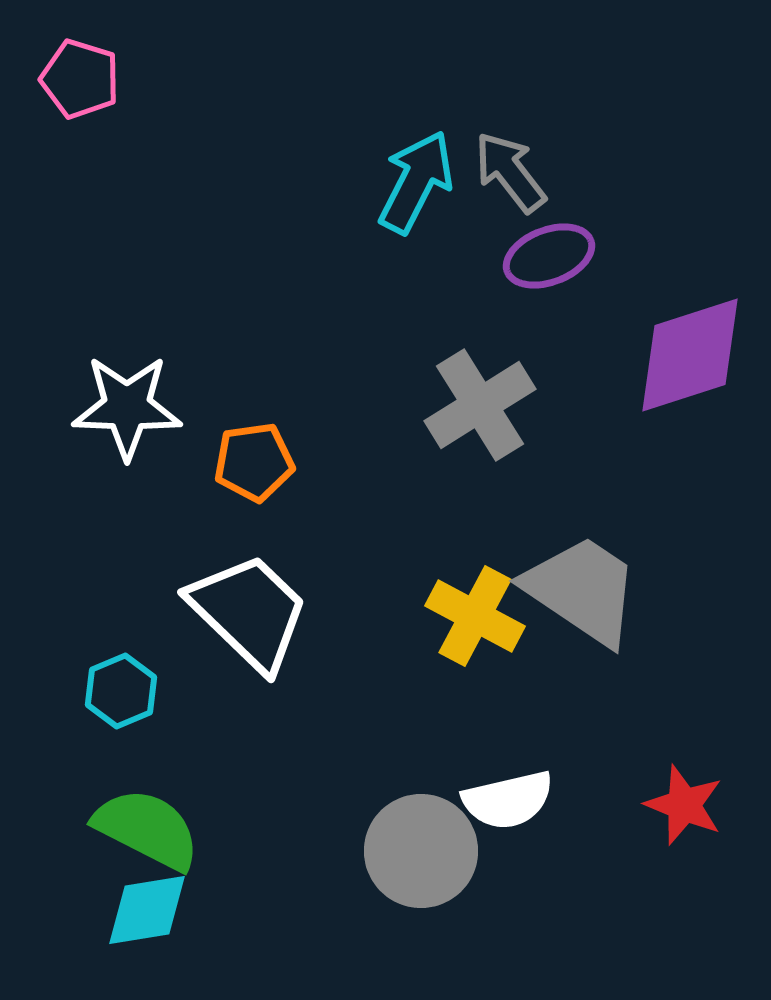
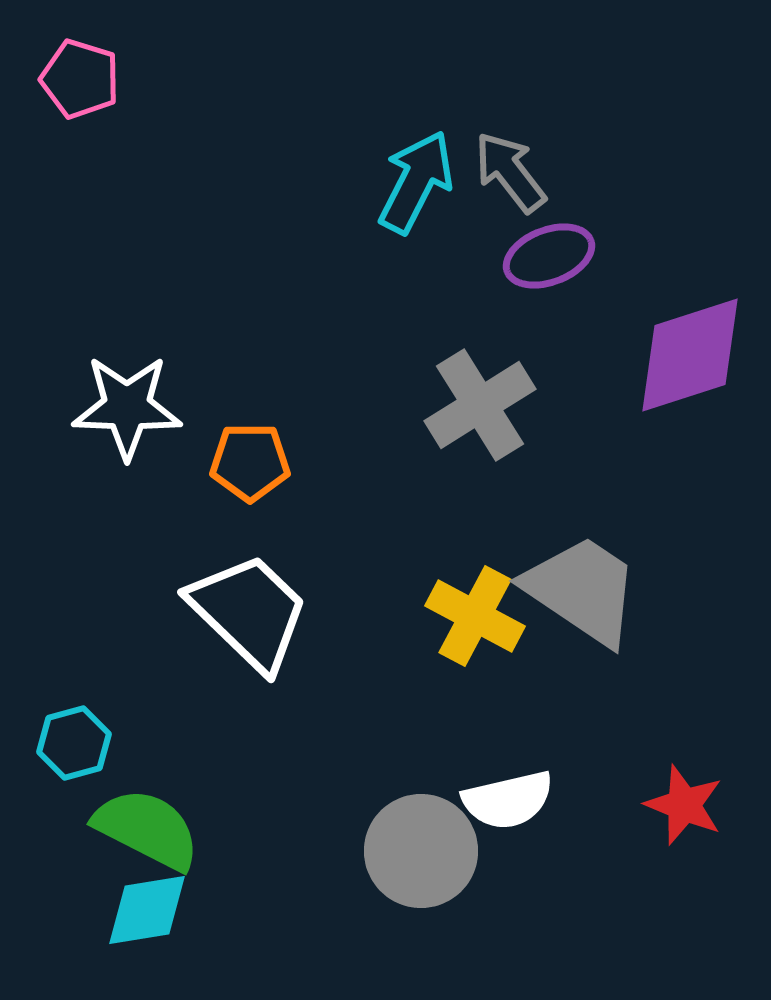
orange pentagon: moved 4 px left; rotated 8 degrees clockwise
cyan hexagon: moved 47 px left, 52 px down; rotated 8 degrees clockwise
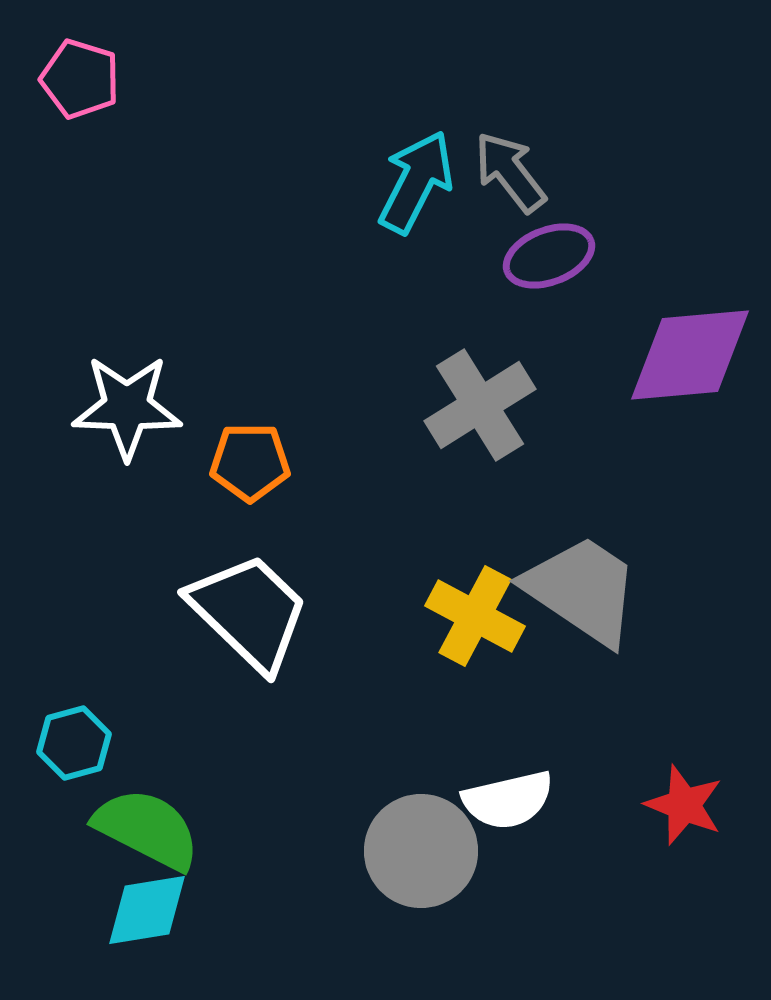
purple diamond: rotated 13 degrees clockwise
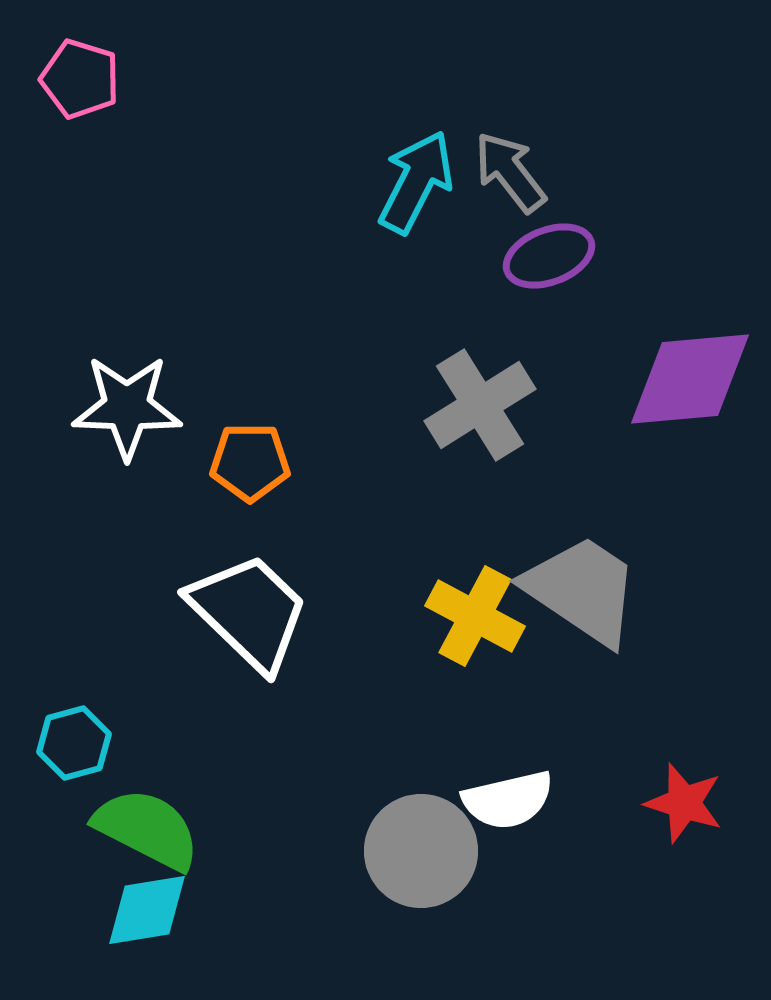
purple diamond: moved 24 px down
red star: moved 2 px up; rotated 4 degrees counterclockwise
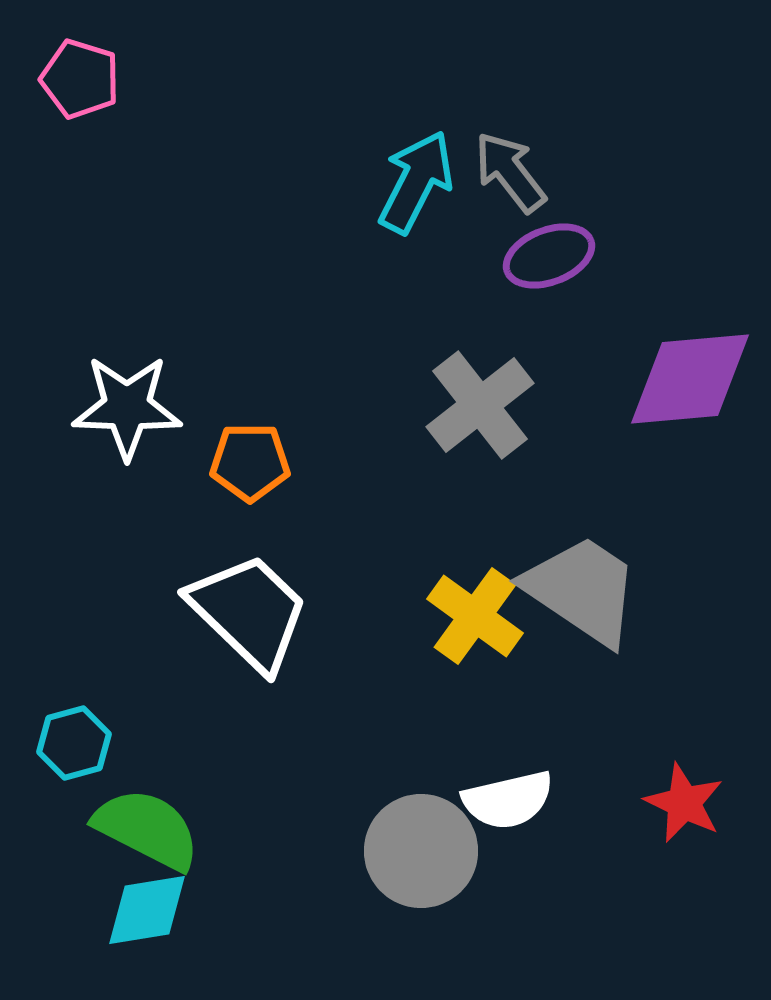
gray cross: rotated 6 degrees counterclockwise
yellow cross: rotated 8 degrees clockwise
red star: rotated 8 degrees clockwise
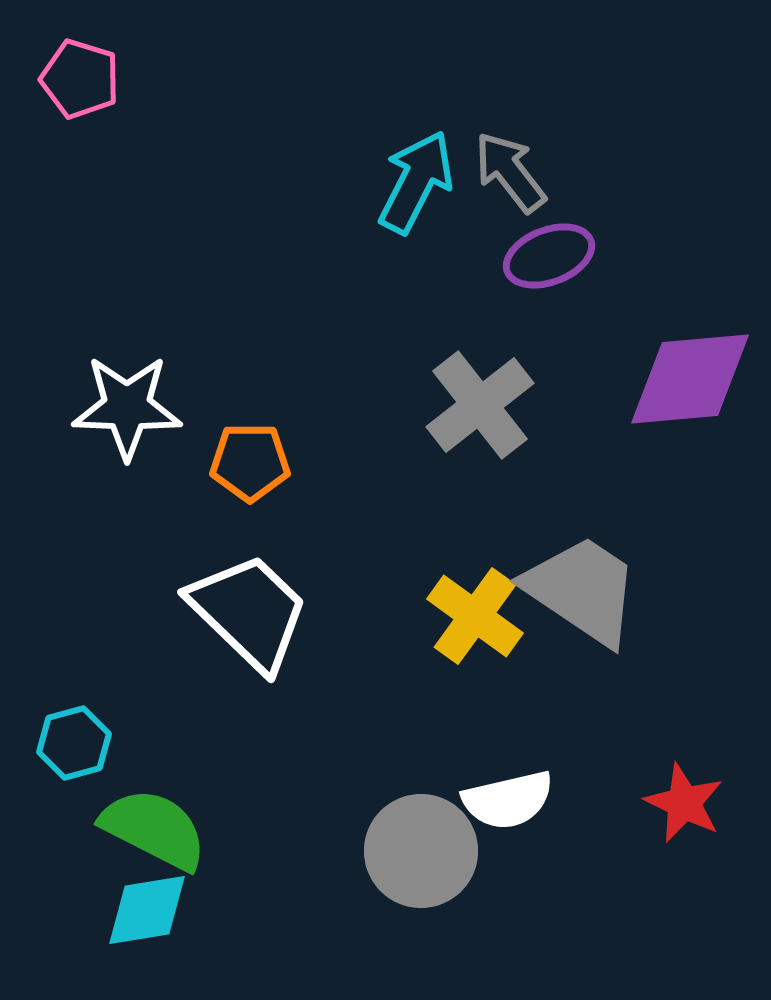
green semicircle: moved 7 px right
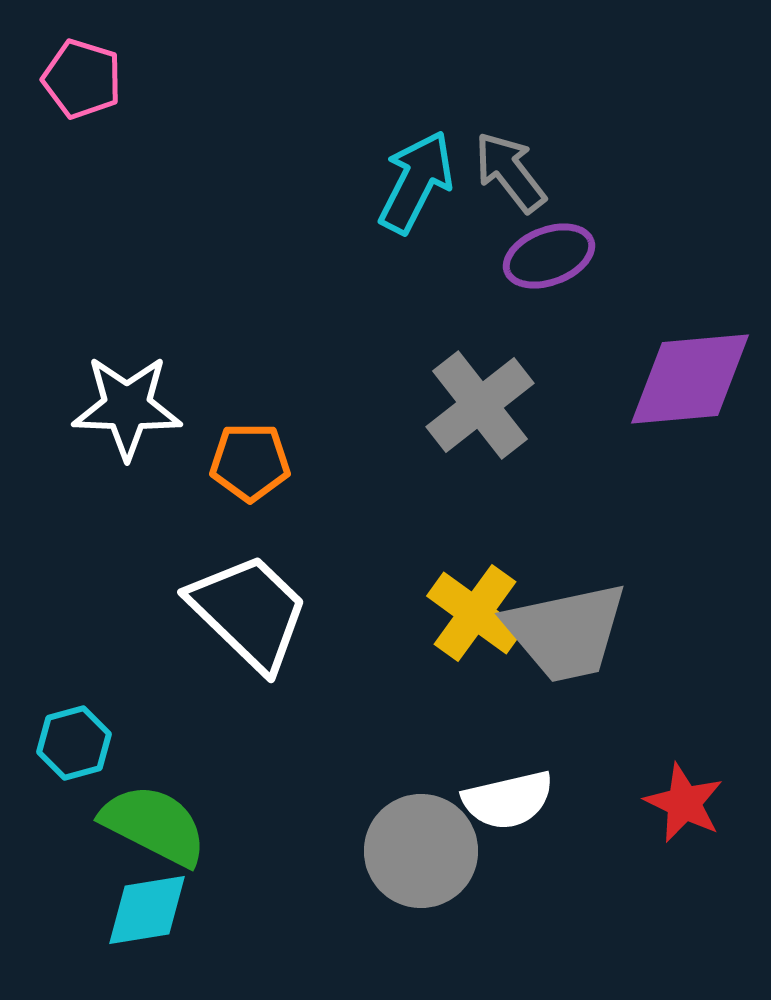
pink pentagon: moved 2 px right
gray trapezoid: moved 16 px left, 42 px down; rotated 134 degrees clockwise
yellow cross: moved 3 px up
green semicircle: moved 4 px up
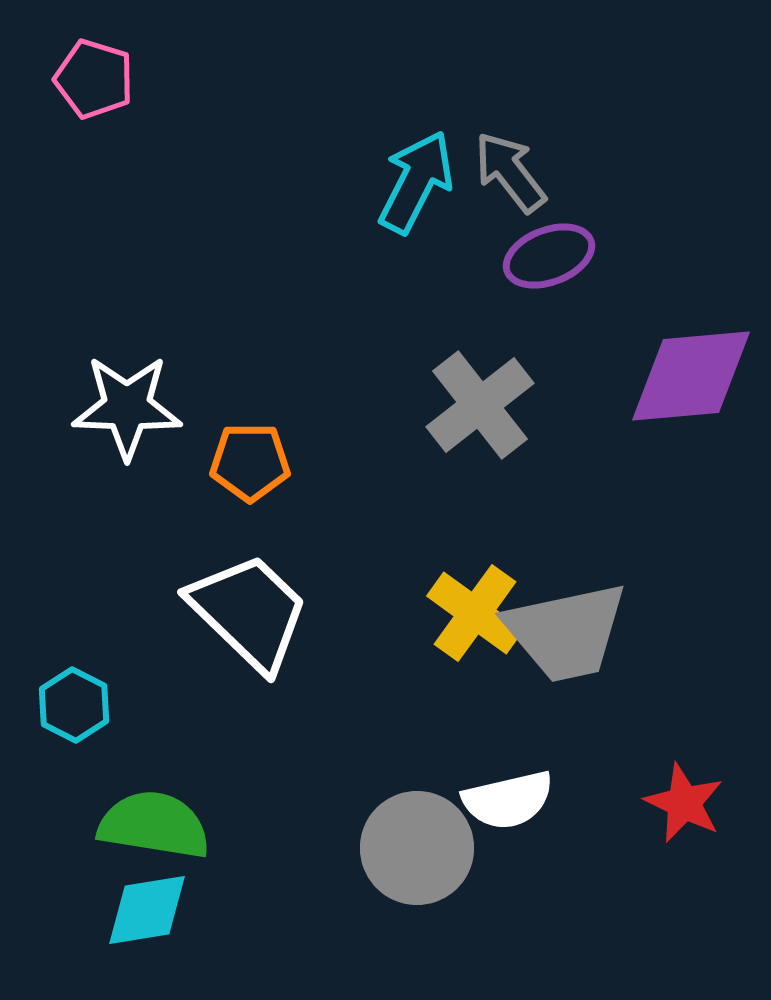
pink pentagon: moved 12 px right
purple diamond: moved 1 px right, 3 px up
cyan hexagon: moved 38 px up; rotated 18 degrees counterclockwise
green semicircle: rotated 18 degrees counterclockwise
gray circle: moved 4 px left, 3 px up
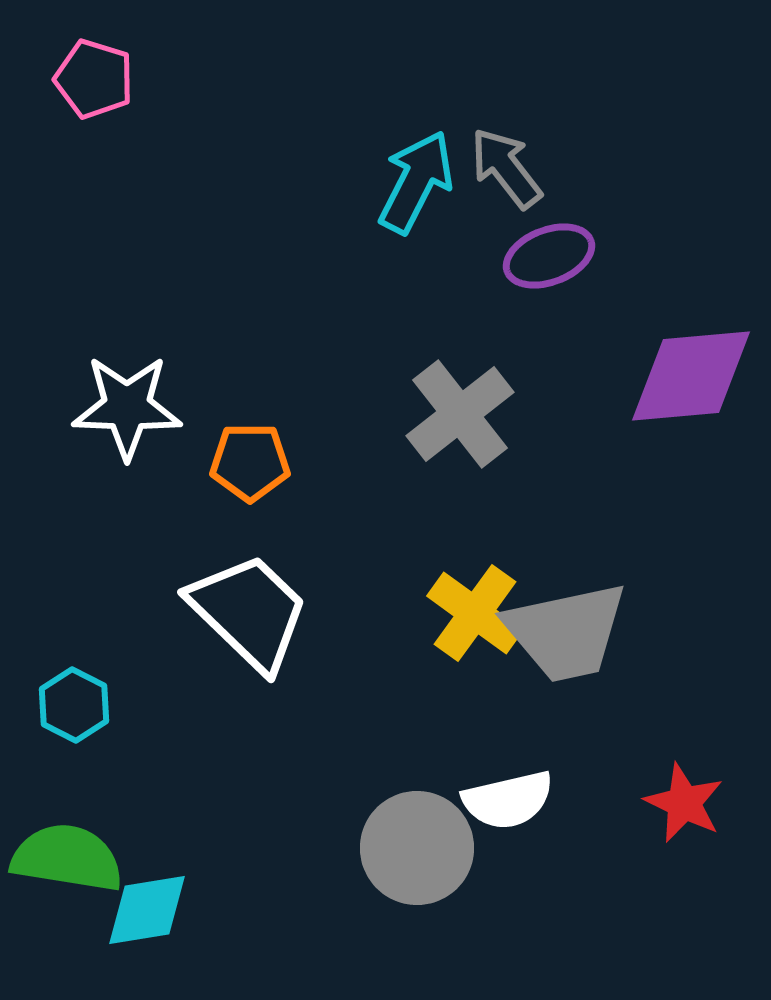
gray arrow: moved 4 px left, 4 px up
gray cross: moved 20 px left, 9 px down
green semicircle: moved 87 px left, 33 px down
